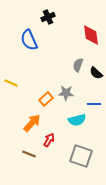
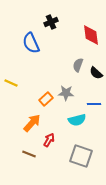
black cross: moved 3 px right, 5 px down
blue semicircle: moved 2 px right, 3 px down
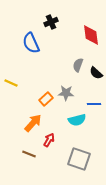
orange arrow: moved 1 px right
gray square: moved 2 px left, 3 px down
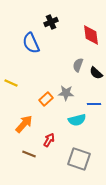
orange arrow: moved 9 px left, 1 px down
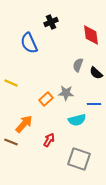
blue semicircle: moved 2 px left
brown line: moved 18 px left, 12 px up
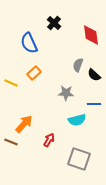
black cross: moved 3 px right, 1 px down; rotated 24 degrees counterclockwise
black semicircle: moved 2 px left, 2 px down
orange rectangle: moved 12 px left, 26 px up
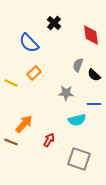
blue semicircle: rotated 20 degrees counterclockwise
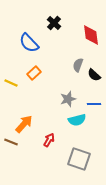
gray star: moved 2 px right, 6 px down; rotated 21 degrees counterclockwise
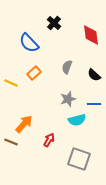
gray semicircle: moved 11 px left, 2 px down
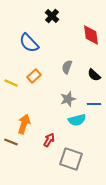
black cross: moved 2 px left, 7 px up
orange rectangle: moved 3 px down
orange arrow: rotated 24 degrees counterclockwise
gray square: moved 8 px left
